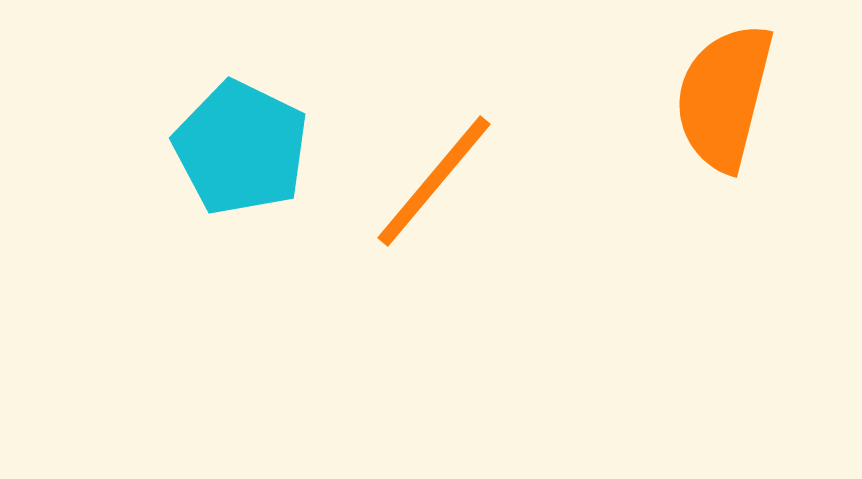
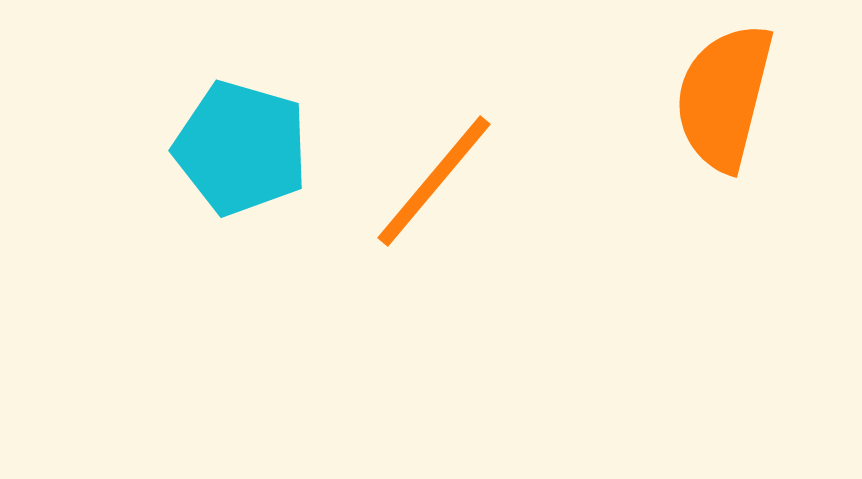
cyan pentagon: rotated 10 degrees counterclockwise
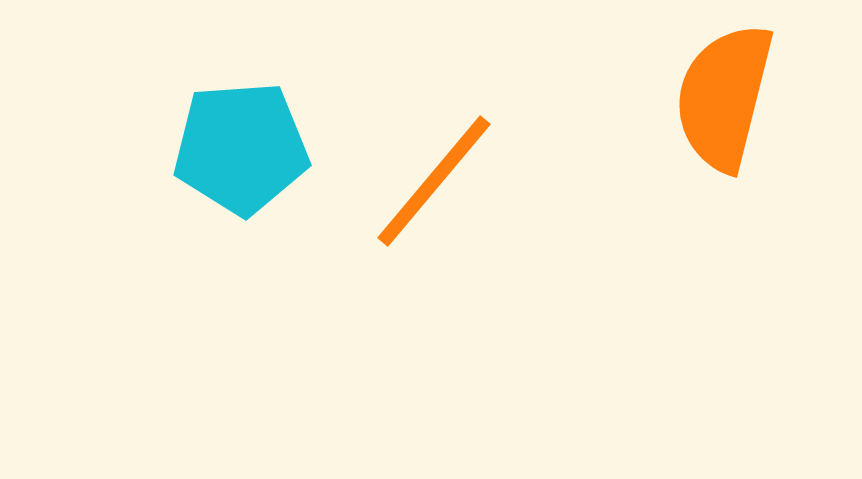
cyan pentagon: rotated 20 degrees counterclockwise
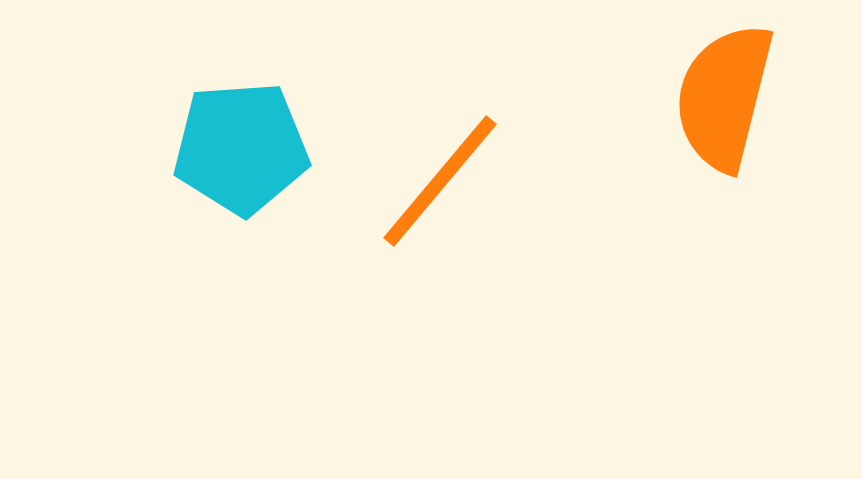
orange line: moved 6 px right
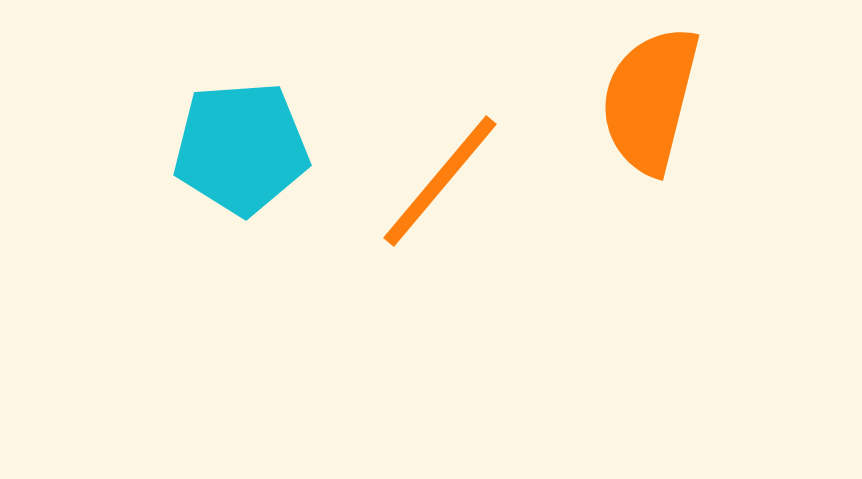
orange semicircle: moved 74 px left, 3 px down
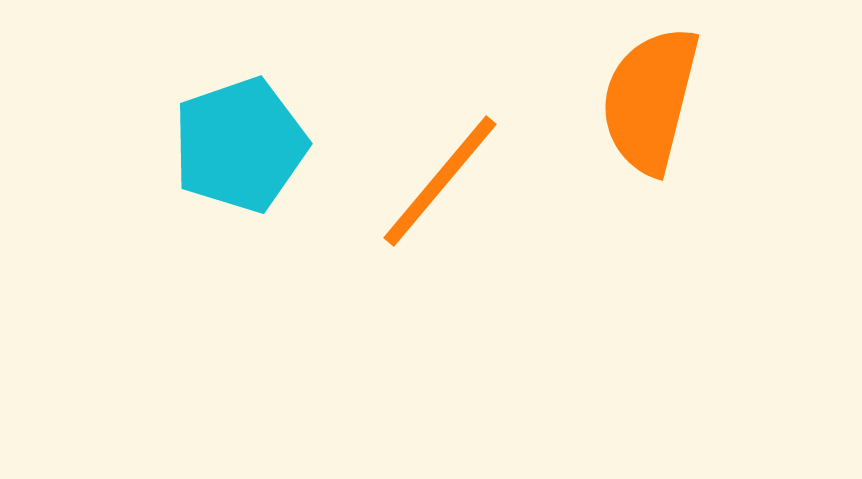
cyan pentagon: moved 1 px left, 3 px up; rotated 15 degrees counterclockwise
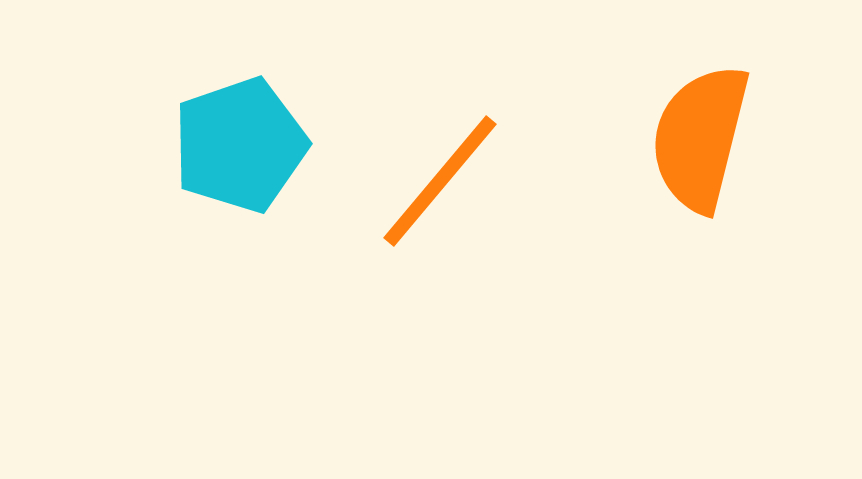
orange semicircle: moved 50 px right, 38 px down
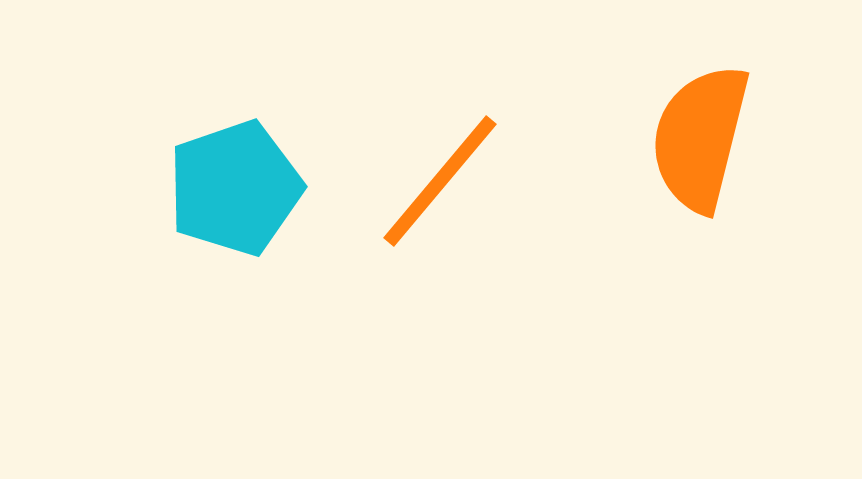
cyan pentagon: moved 5 px left, 43 px down
